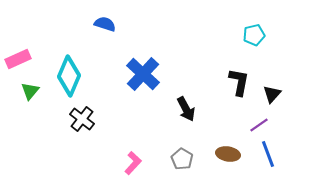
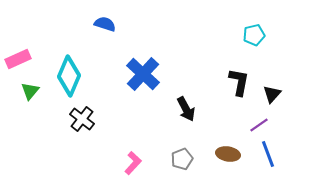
gray pentagon: rotated 20 degrees clockwise
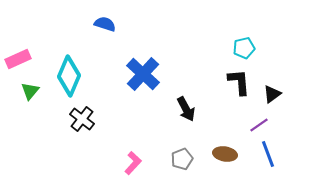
cyan pentagon: moved 10 px left, 13 px down
black L-shape: rotated 16 degrees counterclockwise
black triangle: rotated 12 degrees clockwise
brown ellipse: moved 3 px left
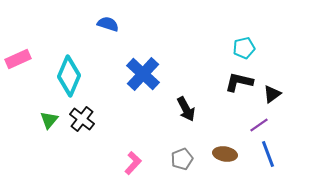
blue semicircle: moved 3 px right
black L-shape: rotated 72 degrees counterclockwise
green triangle: moved 19 px right, 29 px down
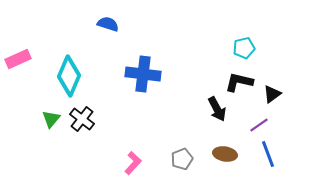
blue cross: rotated 36 degrees counterclockwise
black arrow: moved 31 px right
green triangle: moved 2 px right, 1 px up
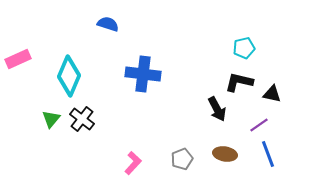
black triangle: rotated 48 degrees clockwise
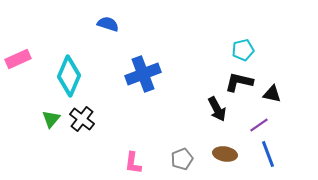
cyan pentagon: moved 1 px left, 2 px down
blue cross: rotated 28 degrees counterclockwise
pink L-shape: rotated 145 degrees clockwise
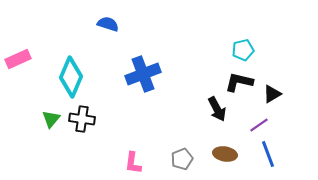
cyan diamond: moved 2 px right, 1 px down
black triangle: rotated 42 degrees counterclockwise
black cross: rotated 30 degrees counterclockwise
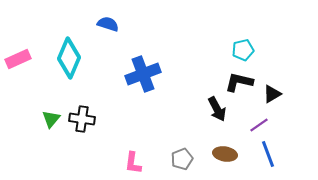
cyan diamond: moved 2 px left, 19 px up
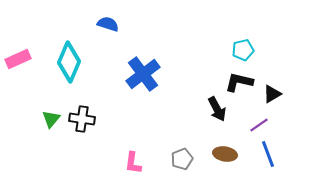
cyan diamond: moved 4 px down
blue cross: rotated 16 degrees counterclockwise
